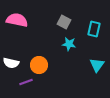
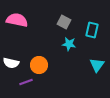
cyan rectangle: moved 2 px left, 1 px down
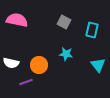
cyan star: moved 3 px left, 10 px down
cyan triangle: moved 1 px right; rotated 14 degrees counterclockwise
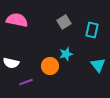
gray square: rotated 32 degrees clockwise
cyan star: rotated 24 degrees counterclockwise
orange circle: moved 11 px right, 1 px down
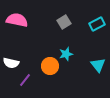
cyan rectangle: moved 5 px right, 6 px up; rotated 49 degrees clockwise
purple line: moved 1 px left, 2 px up; rotated 32 degrees counterclockwise
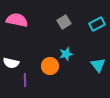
purple line: rotated 40 degrees counterclockwise
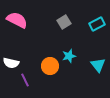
pink semicircle: rotated 15 degrees clockwise
cyan star: moved 3 px right, 2 px down
purple line: rotated 24 degrees counterclockwise
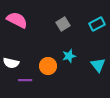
gray square: moved 1 px left, 2 px down
orange circle: moved 2 px left
purple line: rotated 64 degrees counterclockwise
